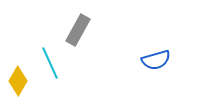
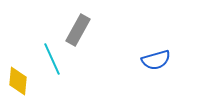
cyan line: moved 2 px right, 4 px up
yellow diamond: rotated 24 degrees counterclockwise
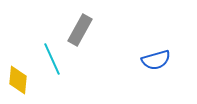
gray rectangle: moved 2 px right
yellow diamond: moved 1 px up
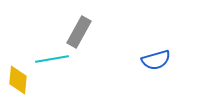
gray rectangle: moved 1 px left, 2 px down
cyan line: rotated 76 degrees counterclockwise
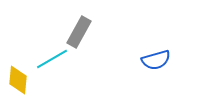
cyan line: rotated 20 degrees counterclockwise
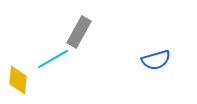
cyan line: moved 1 px right
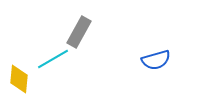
yellow diamond: moved 1 px right, 1 px up
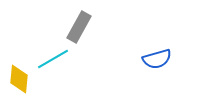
gray rectangle: moved 5 px up
blue semicircle: moved 1 px right, 1 px up
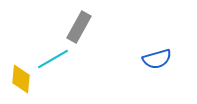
yellow diamond: moved 2 px right
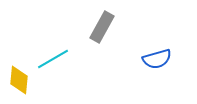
gray rectangle: moved 23 px right
yellow diamond: moved 2 px left, 1 px down
